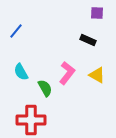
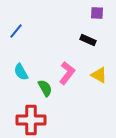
yellow triangle: moved 2 px right
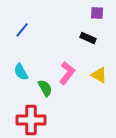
blue line: moved 6 px right, 1 px up
black rectangle: moved 2 px up
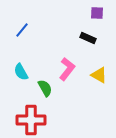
pink L-shape: moved 4 px up
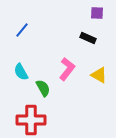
green semicircle: moved 2 px left
